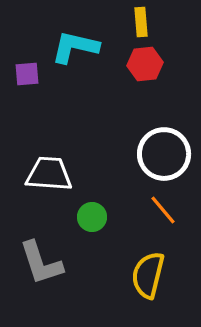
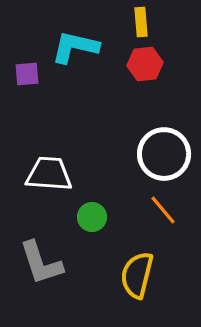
yellow semicircle: moved 11 px left
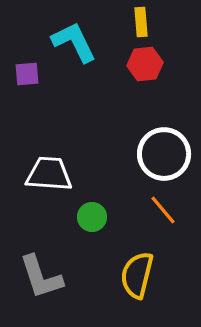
cyan L-shape: moved 1 px left, 5 px up; rotated 51 degrees clockwise
gray L-shape: moved 14 px down
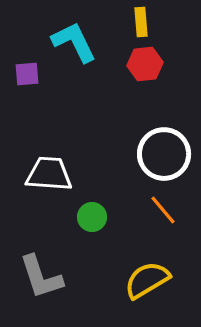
yellow semicircle: moved 10 px right, 5 px down; rotated 45 degrees clockwise
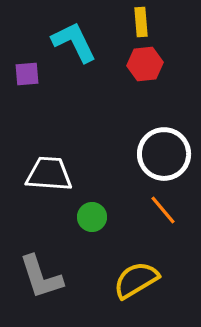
yellow semicircle: moved 11 px left
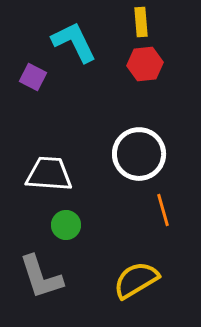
purple square: moved 6 px right, 3 px down; rotated 32 degrees clockwise
white circle: moved 25 px left
orange line: rotated 24 degrees clockwise
green circle: moved 26 px left, 8 px down
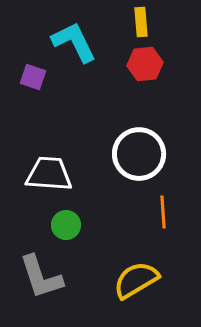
purple square: rotated 8 degrees counterclockwise
orange line: moved 2 px down; rotated 12 degrees clockwise
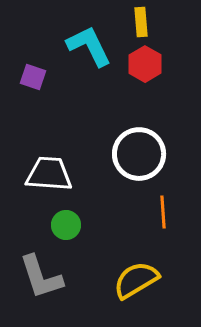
cyan L-shape: moved 15 px right, 4 px down
red hexagon: rotated 24 degrees counterclockwise
